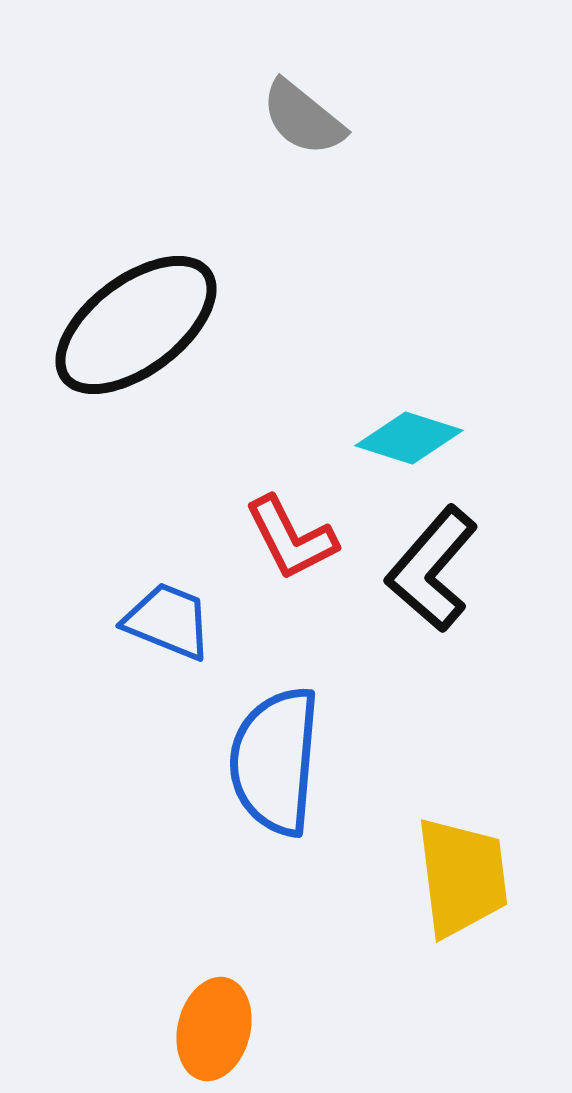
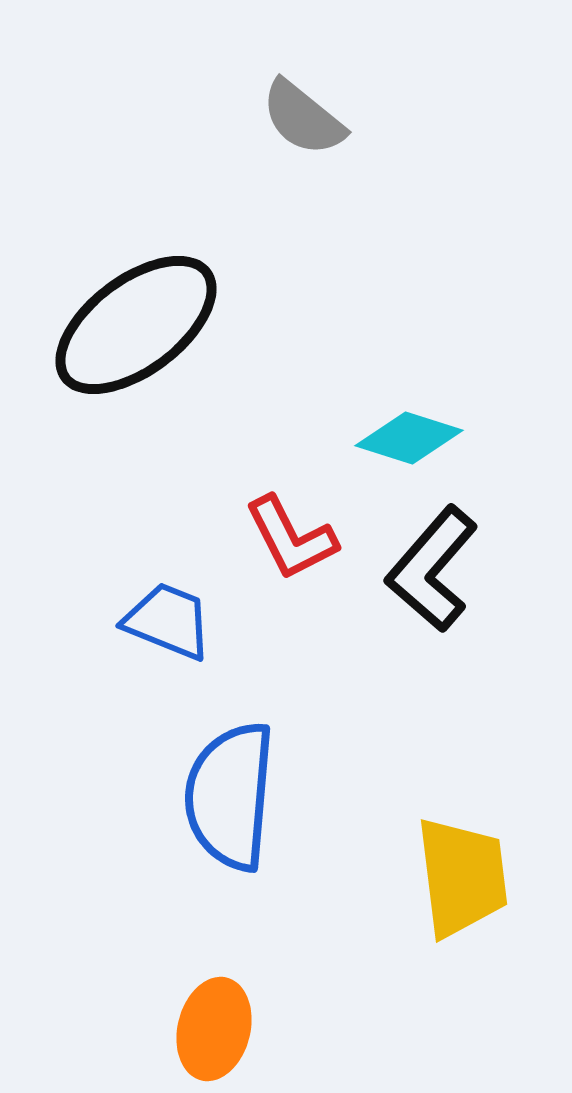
blue semicircle: moved 45 px left, 35 px down
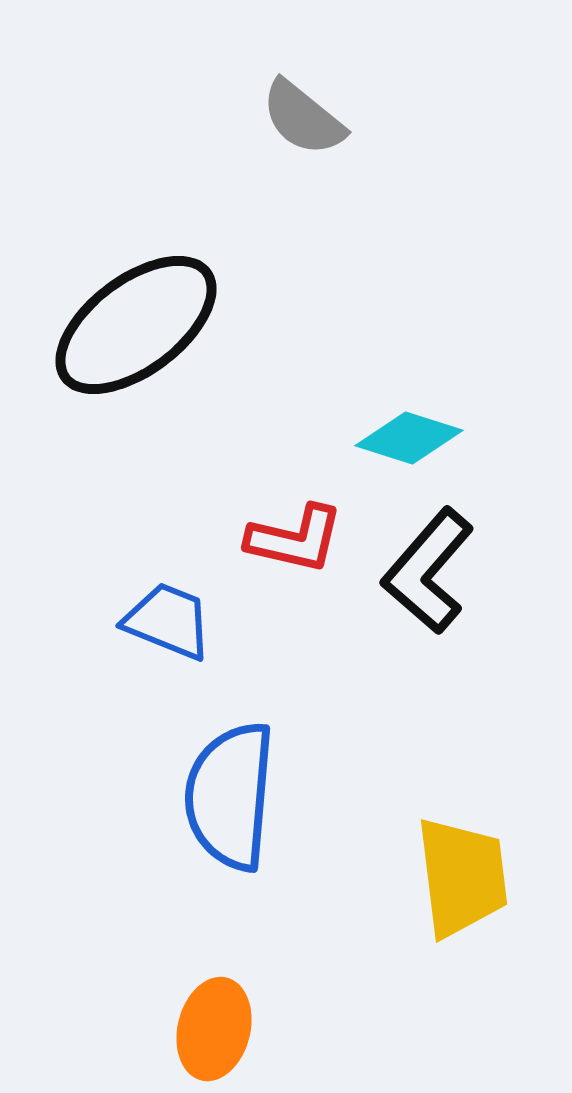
red L-shape: moved 4 px right, 1 px down; rotated 50 degrees counterclockwise
black L-shape: moved 4 px left, 2 px down
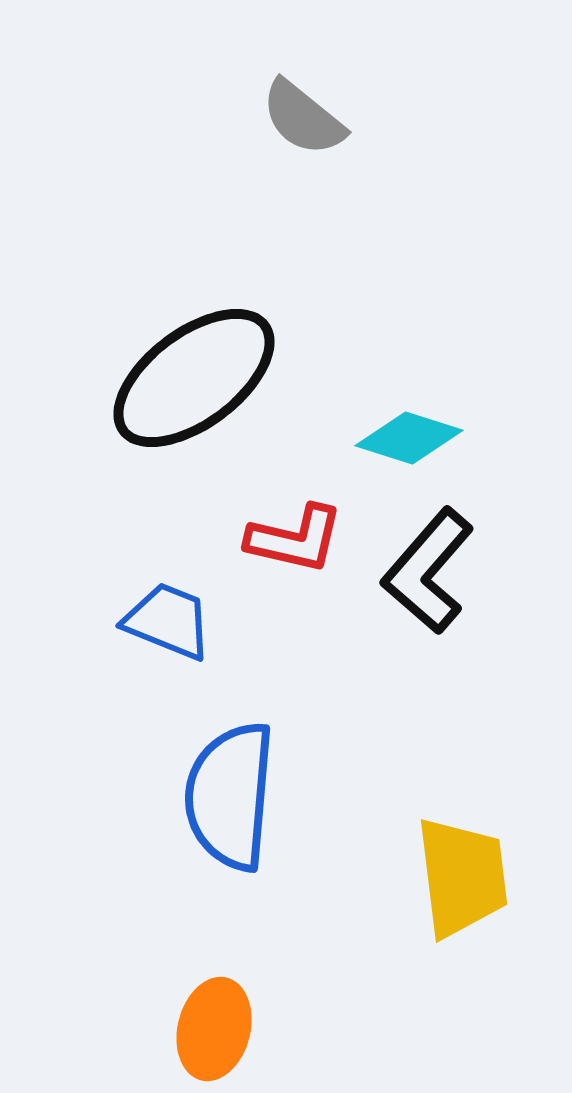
black ellipse: moved 58 px right, 53 px down
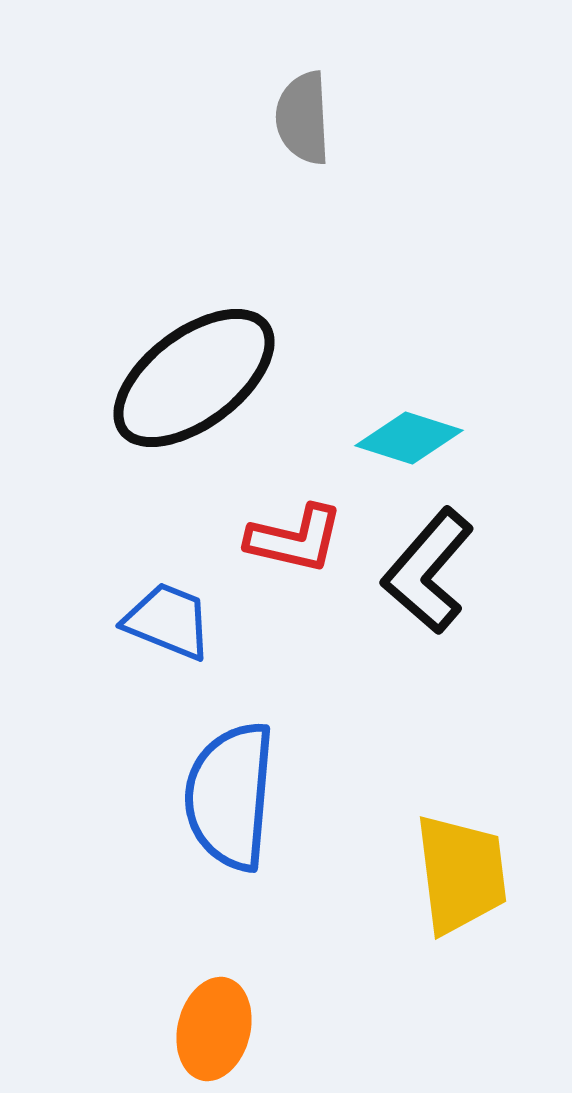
gray semicircle: rotated 48 degrees clockwise
yellow trapezoid: moved 1 px left, 3 px up
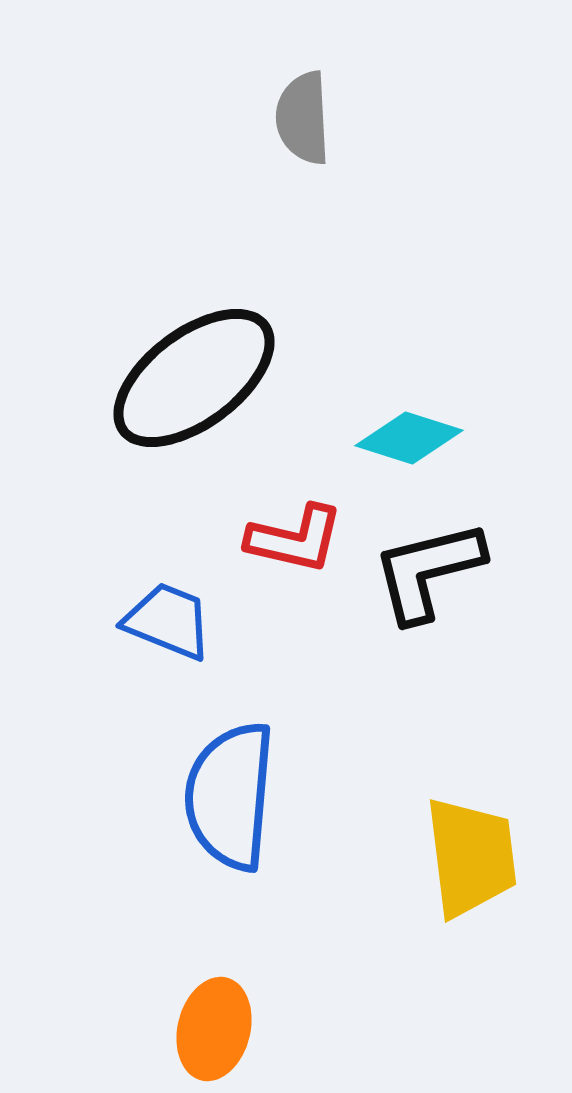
black L-shape: rotated 35 degrees clockwise
yellow trapezoid: moved 10 px right, 17 px up
